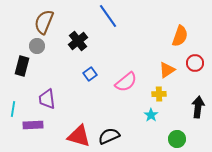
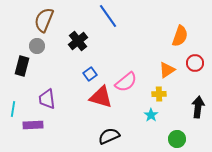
brown semicircle: moved 2 px up
red triangle: moved 22 px right, 39 px up
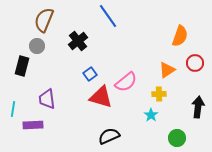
green circle: moved 1 px up
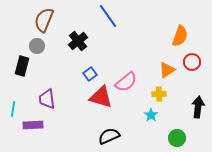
red circle: moved 3 px left, 1 px up
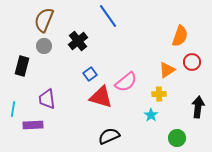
gray circle: moved 7 px right
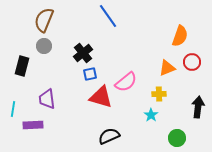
black cross: moved 5 px right, 12 px down
orange triangle: moved 2 px up; rotated 12 degrees clockwise
blue square: rotated 24 degrees clockwise
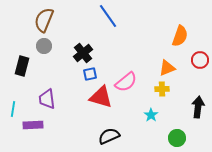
red circle: moved 8 px right, 2 px up
yellow cross: moved 3 px right, 5 px up
